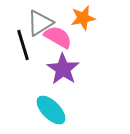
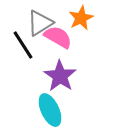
orange star: moved 2 px left; rotated 15 degrees counterclockwise
black line: rotated 16 degrees counterclockwise
purple star: moved 3 px left, 7 px down
cyan ellipse: moved 1 px left; rotated 20 degrees clockwise
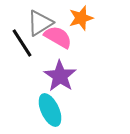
orange star: rotated 10 degrees clockwise
black line: moved 1 px left, 2 px up
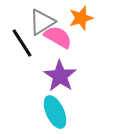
gray triangle: moved 2 px right, 1 px up
cyan ellipse: moved 5 px right, 2 px down
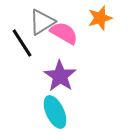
orange star: moved 19 px right
pink semicircle: moved 6 px right, 4 px up
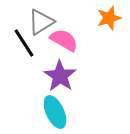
orange star: moved 9 px right
gray triangle: moved 1 px left
pink semicircle: moved 7 px down
black line: moved 2 px right
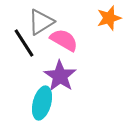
cyan ellipse: moved 13 px left, 9 px up; rotated 40 degrees clockwise
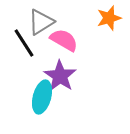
cyan ellipse: moved 6 px up
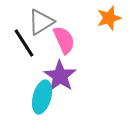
pink semicircle: rotated 36 degrees clockwise
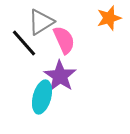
black line: rotated 8 degrees counterclockwise
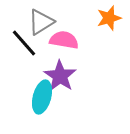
pink semicircle: rotated 56 degrees counterclockwise
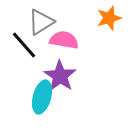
black line: moved 2 px down
